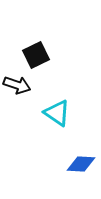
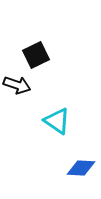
cyan triangle: moved 8 px down
blue diamond: moved 4 px down
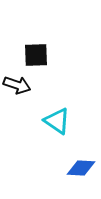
black square: rotated 24 degrees clockwise
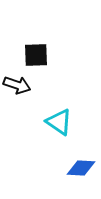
cyan triangle: moved 2 px right, 1 px down
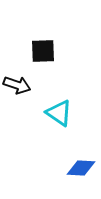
black square: moved 7 px right, 4 px up
cyan triangle: moved 9 px up
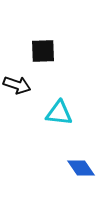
cyan triangle: rotated 28 degrees counterclockwise
blue diamond: rotated 52 degrees clockwise
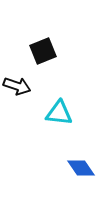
black square: rotated 20 degrees counterclockwise
black arrow: moved 1 px down
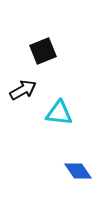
black arrow: moved 6 px right, 4 px down; rotated 48 degrees counterclockwise
blue diamond: moved 3 px left, 3 px down
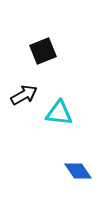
black arrow: moved 1 px right, 5 px down
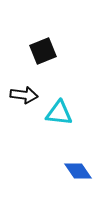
black arrow: rotated 36 degrees clockwise
